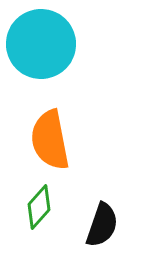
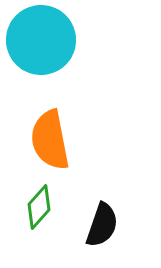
cyan circle: moved 4 px up
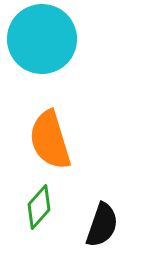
cyan circle: moved 1 px right, 1 px up
orange semicircle: rotated 6 degrees counterclockwise
